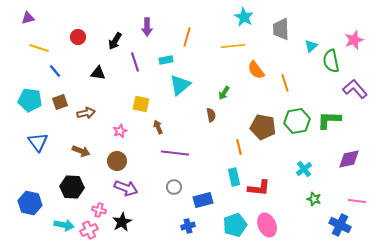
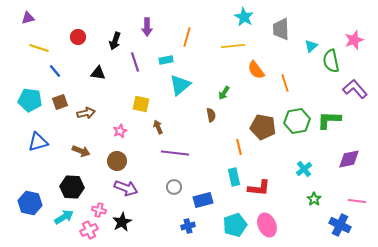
black arrow at (115, 41): rotated 12 degrees counterclockwise
blue triangle at (38, 142): rotated 50 degrees clockwise
green star at (314, 199): rotated 16 degrees clockwise
cyan arrow at (64, 225): moved 8 px up; rotated 42 degrees counterclockwise
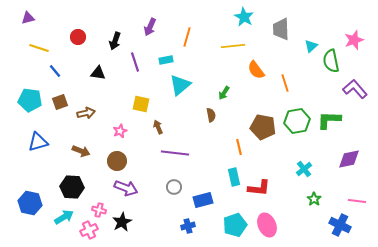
purple arrow at (147, 27): moved 3 px right; rotated 24 degrees clockwise
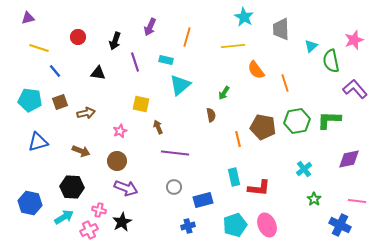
cyan rectangle at (166, 60): rotated 24 degrees clockwise
orange line at (239, 147): moved 1 px left, 8 px up
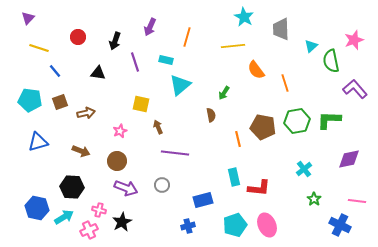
purple triangle at (28, 18): rotated 32 degrees counterclockwise
gray circle at (174, 187): moved 12 px left, 2 px up
blue hexagon at (30, 203): moved 7 px right, 5 px down
